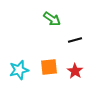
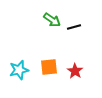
green arrow: moved 1 px down
black line: moved 1 px left, 13 px up
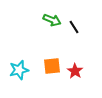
green arrow: rotated 12 degrees counterclockwise
black line: rotated 72 degrees clockwise
orange square: moved 3 px right, 1 px up
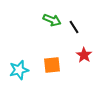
orange square: moved 1 px up
red star: moved 9 px right, 16 px up
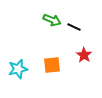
black line: rotated 32 degrees counterclockwise
cyan star: moved 1 px left, 1 px up
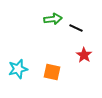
green arrow: moved 1 px right, 1 px up; rotated 30 degrees counterclockwise
black line: moved 2 px right, 1 px down
orange square: moved 7 px down; rotated 18 degrees clockwise
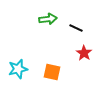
green arrow: moved 5 px left
red star: moved 2 px up
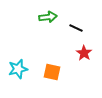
green arrow: moved 2 px up
